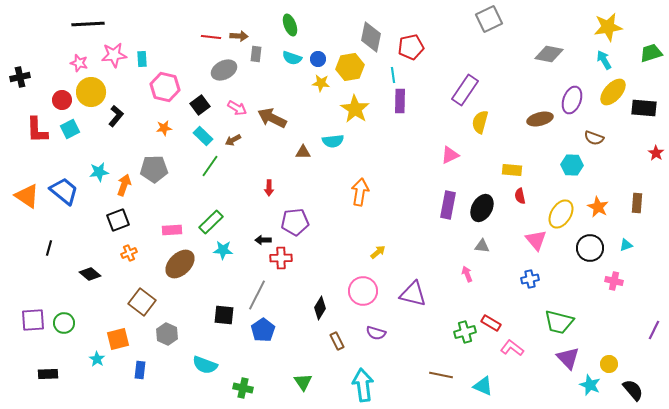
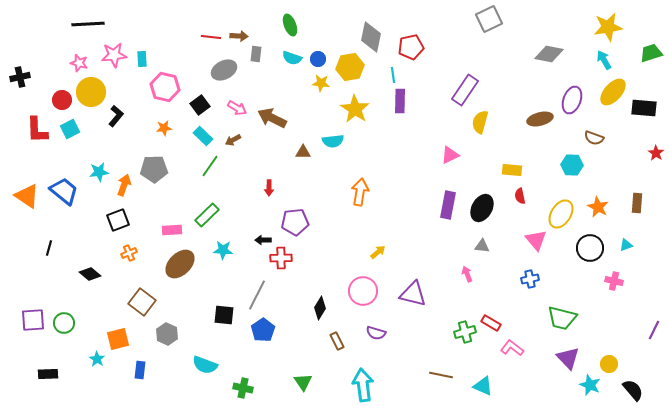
green rectangle at (211, 222): moved 4 px left, 7 px up
green trapezoid at (559, 322): moved 3 px right, 4 px up
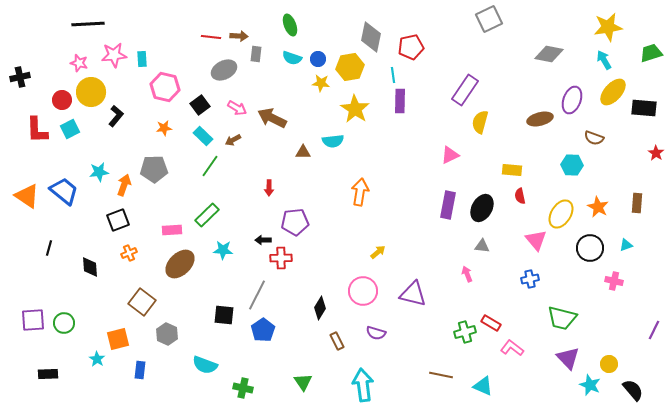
black diamond at (90, 274): moved 7 px up; rotated 45 degrees clockwise
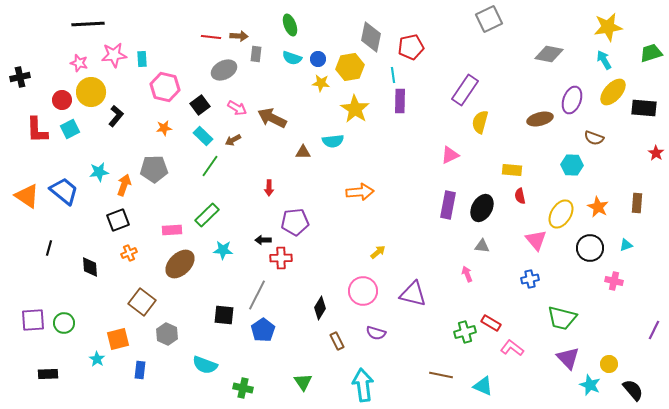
orange arrow at (360, 192): rotated 76 degrees clockwise
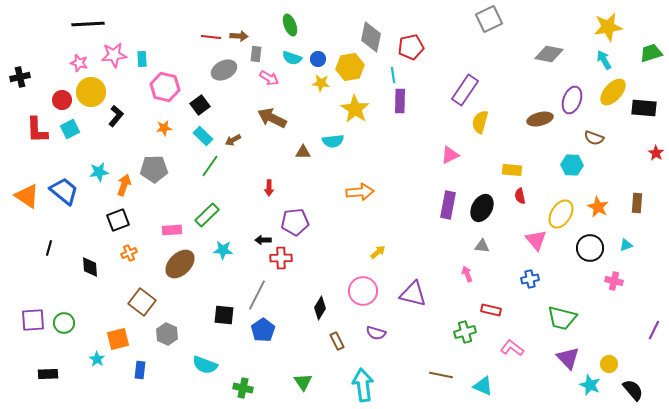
pink arrow at (237, 108): moved 32 px right, 30 px up
red rectangle at (491, 323): moved 13 px up; rotated 18 degrees counterclockwise
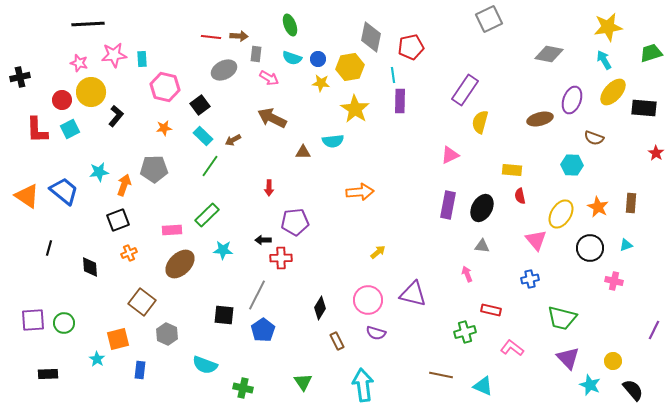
brown rectangle at (637, 203): moved 6 px left
pink circle at (363, 291): moved 5 px right, 9 px down
yellow circle at (609, 364): moved 4 px right, 3 px up
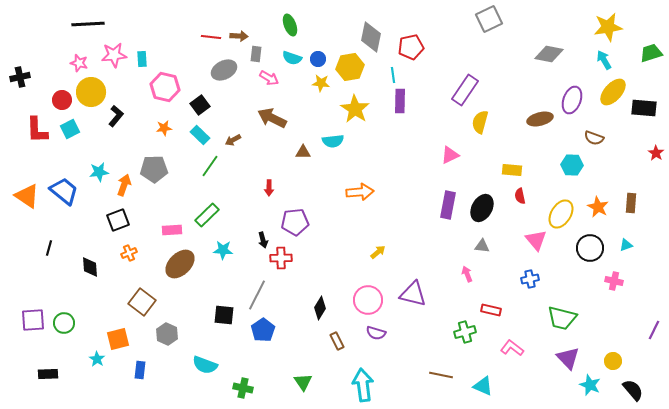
cyan rectangle at (203, 136): moved 3 px left, 1 px up
black arrow at (263, 240): rotated 105 degrees counterclockwise
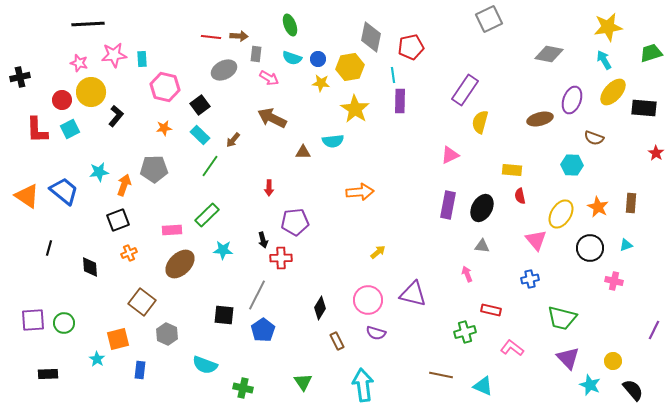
brown arrow at (233, 140): rotated 21 degrees counterclockwise
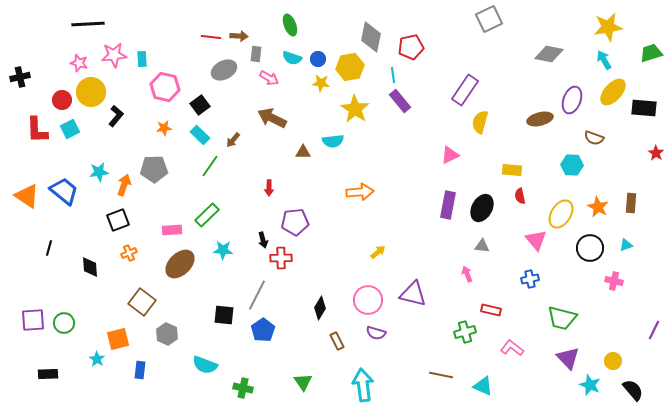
purple rectangle at (400, 101): rotated 40 degrees counterclockwise
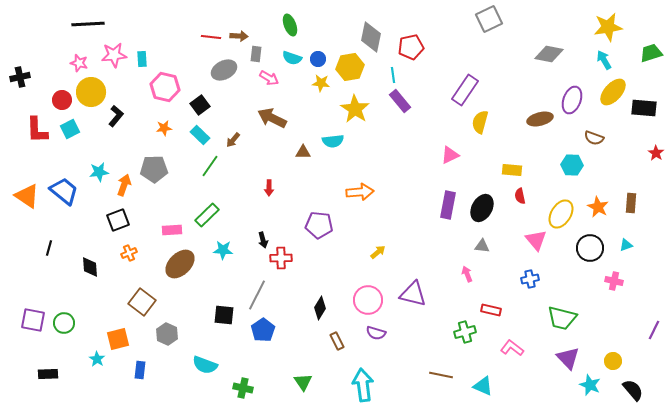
purple pentagon at (295, 222): moved 24 px right, 3 px down; rotated 12 degrees clockwise
purple square at (33, 320): rotated 15 degrees clockwise
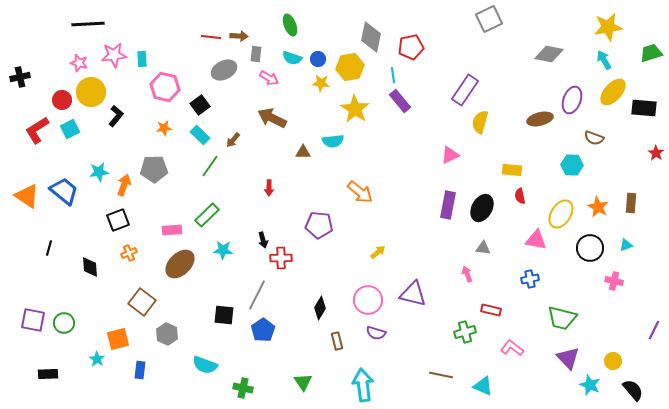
red L-shape at (37, 130): rotated 60 degrees clockwise
orange arrow at (360, 192): rotated 44 degrees clockwise
pink triangle at (536, 240): rotated 40 degrees counterclockwise
gray triangle at (482, 246): moved 1 px right, 2 px down
brown rectangle at (337, 341): rotated 12 degrees clockwise
